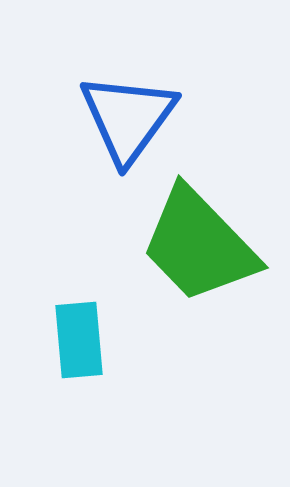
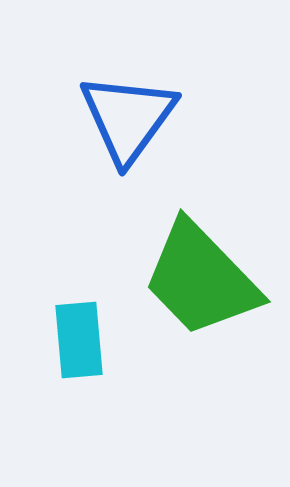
green trapezoid: moved 2 px right, 34 px down
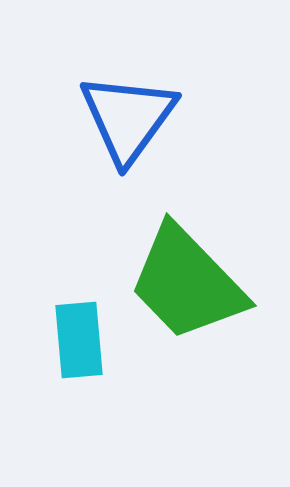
green trapezoid: moved 14 px left, 4 px down
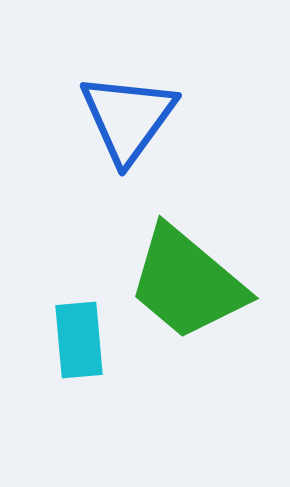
green trapezoid: rotated 6 degrees counterclockwise
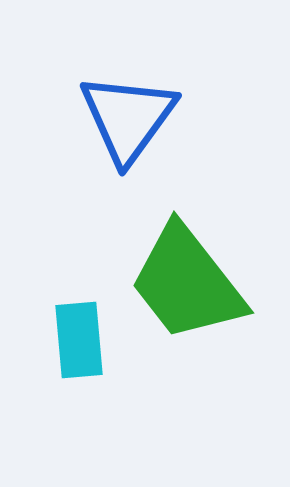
green trapezoid: rotated 12 degrees clockwise
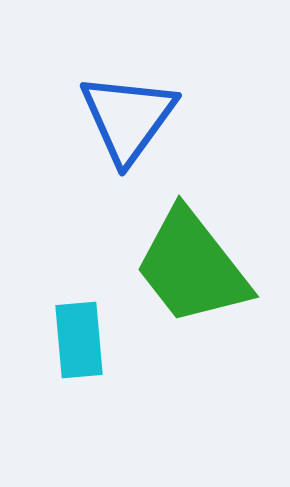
green trapezoid: moved 5 px right, 16 px up
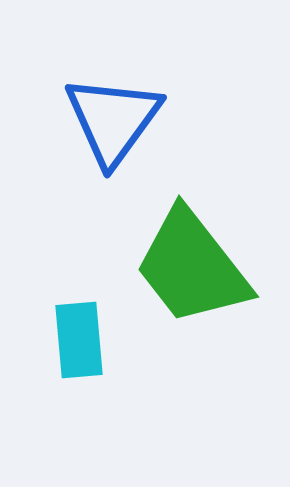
blue triangle: moved 15 px left, 2 px down
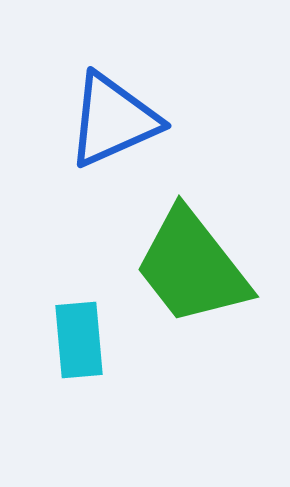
blue triangle: rotated 30 degrees clockwise
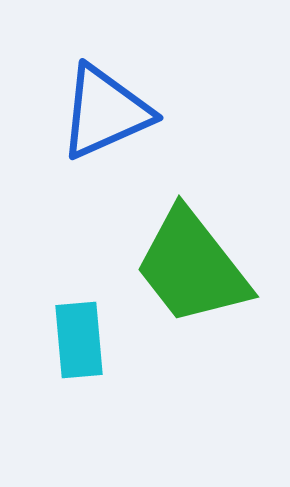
blue triangle: moved 8 px left, 8 px up
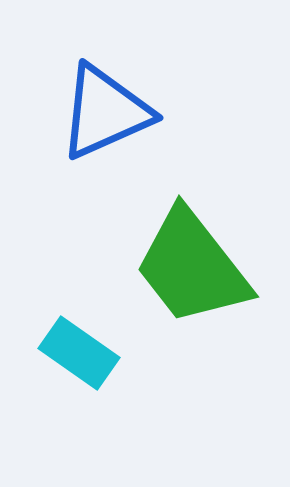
cyan rectangle: moved 13 px down; rotated 50 degrees counterclockwise
